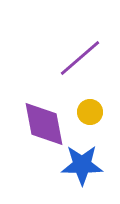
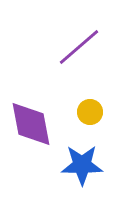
purple line: moved 1 px left, 11 px up
purple diamond: moved 13 px left
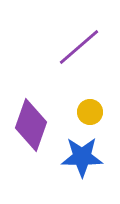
purple diamond: moved 1 px down; rotated 30 degrees clockwise
blue star: moved 8 px up
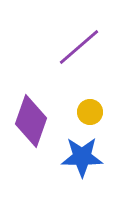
purple diamond: moved 4 px up
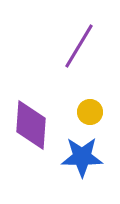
purple line: moved 1 px up; rotated 18 degrees counterclockwise
purple diamond: moved 4 px down; rotated 15 degrees counterclockwise
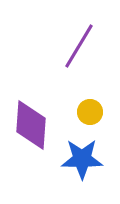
blue star: moved 2 px down
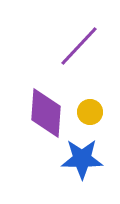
purple line: rotated 12 degrees clockwise
purple diamond: moved 15 px right, 12 px up
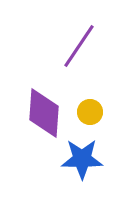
purple line: rotated 9 degrees counterclockwise
purple diamond: moved 2 px left
